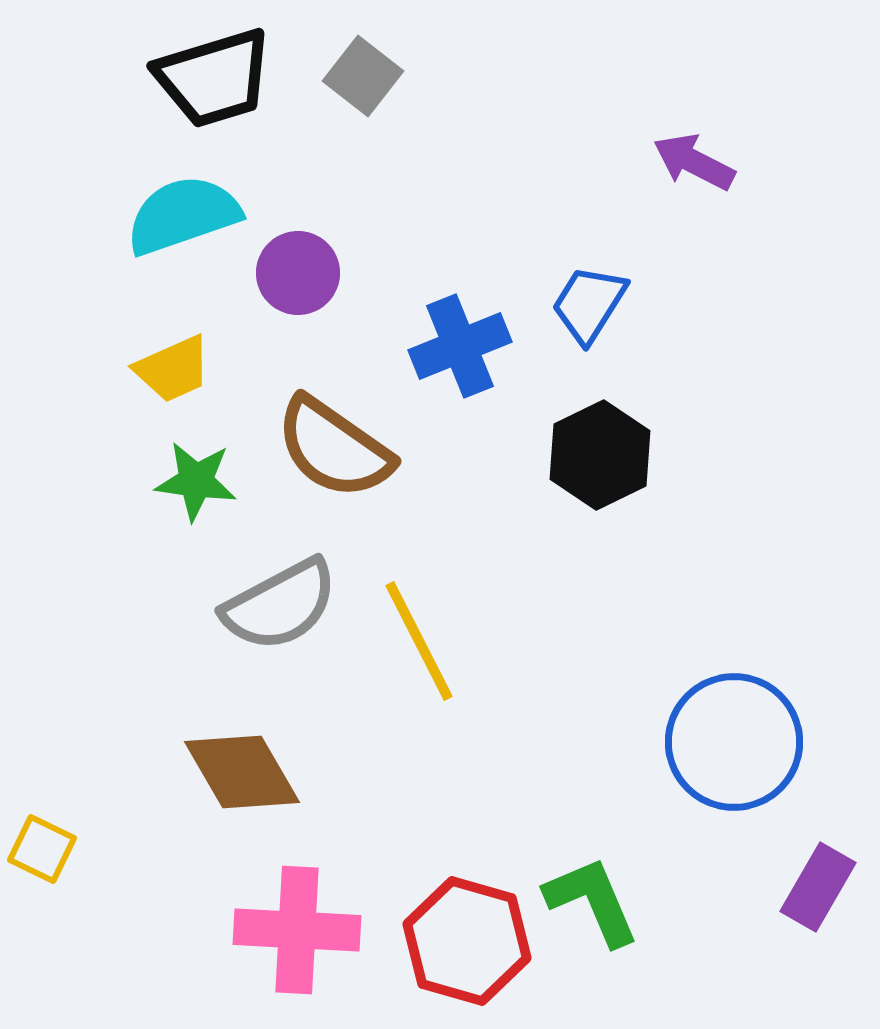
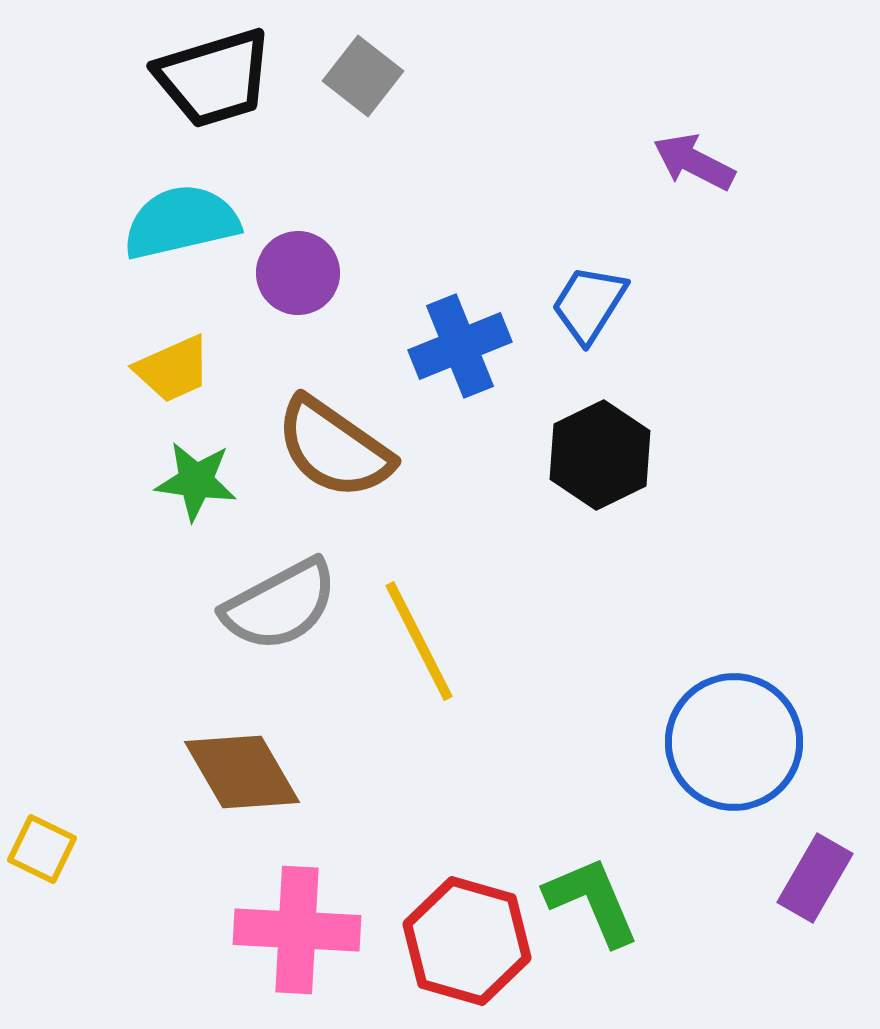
cyan semicircle: moved 2 px left, 7 px down; rotated 6 degrees clockwise
purple rectangle: moved 3 px left, 9 px up
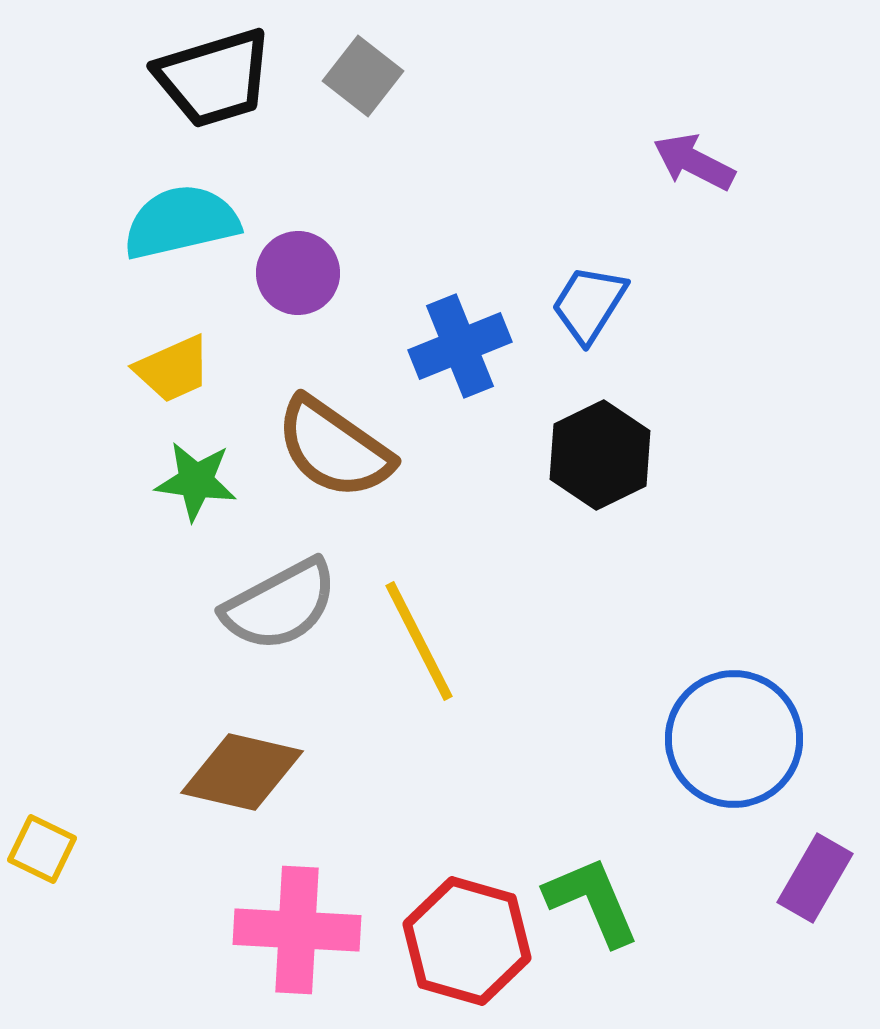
blue circle: moved 3 px up
brown diamond: rotated 47 degrees counterclockwise
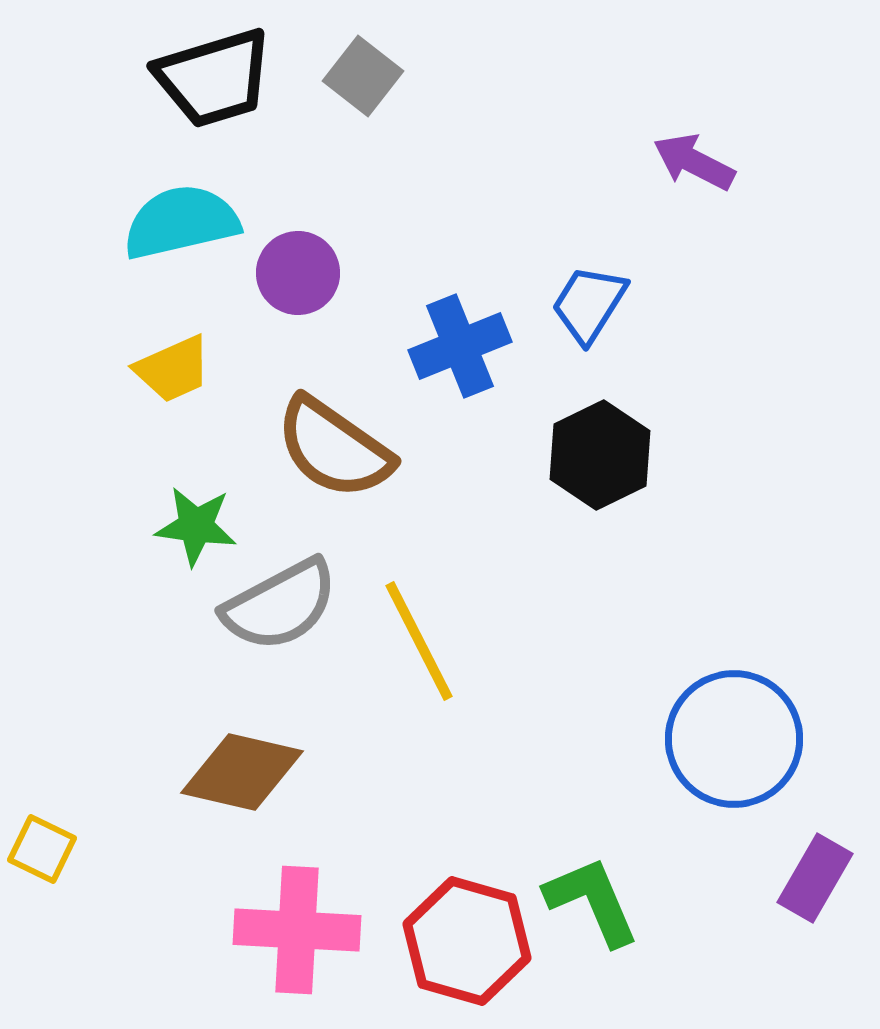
green star: moved 45 px down
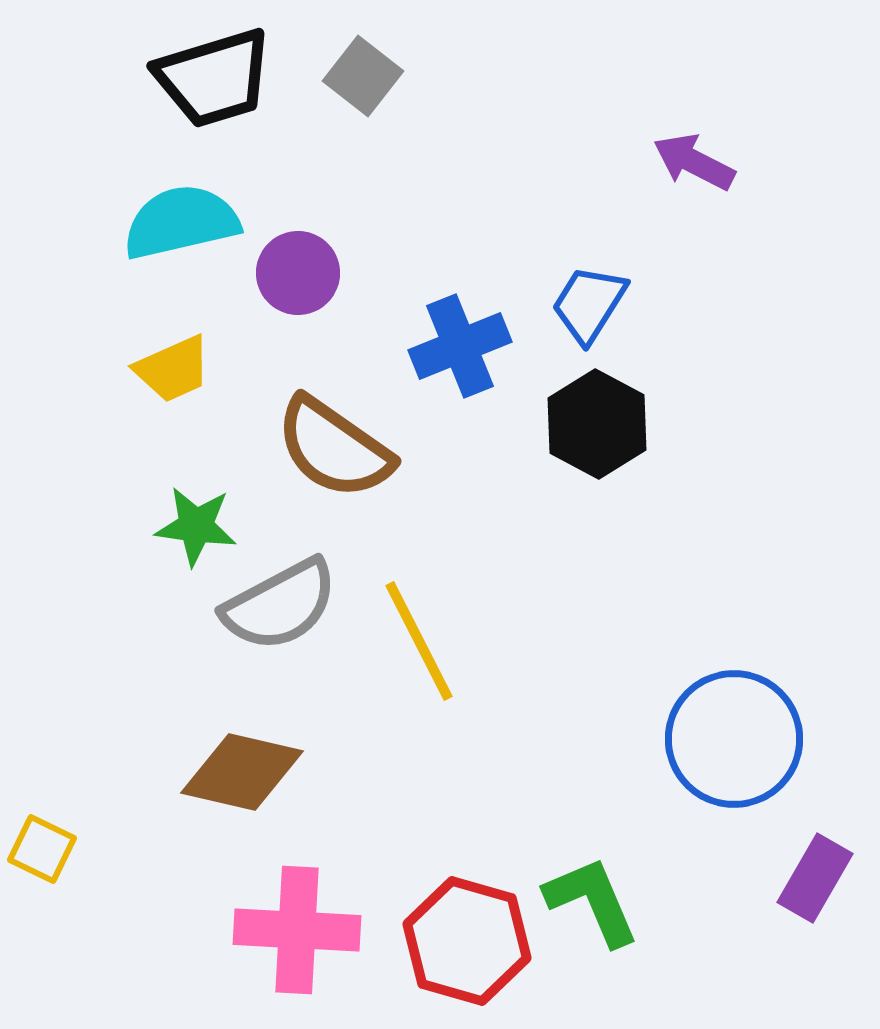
black hexagon: moved 3 px left, 31 px up; rotated 6 degrees counterclockwise
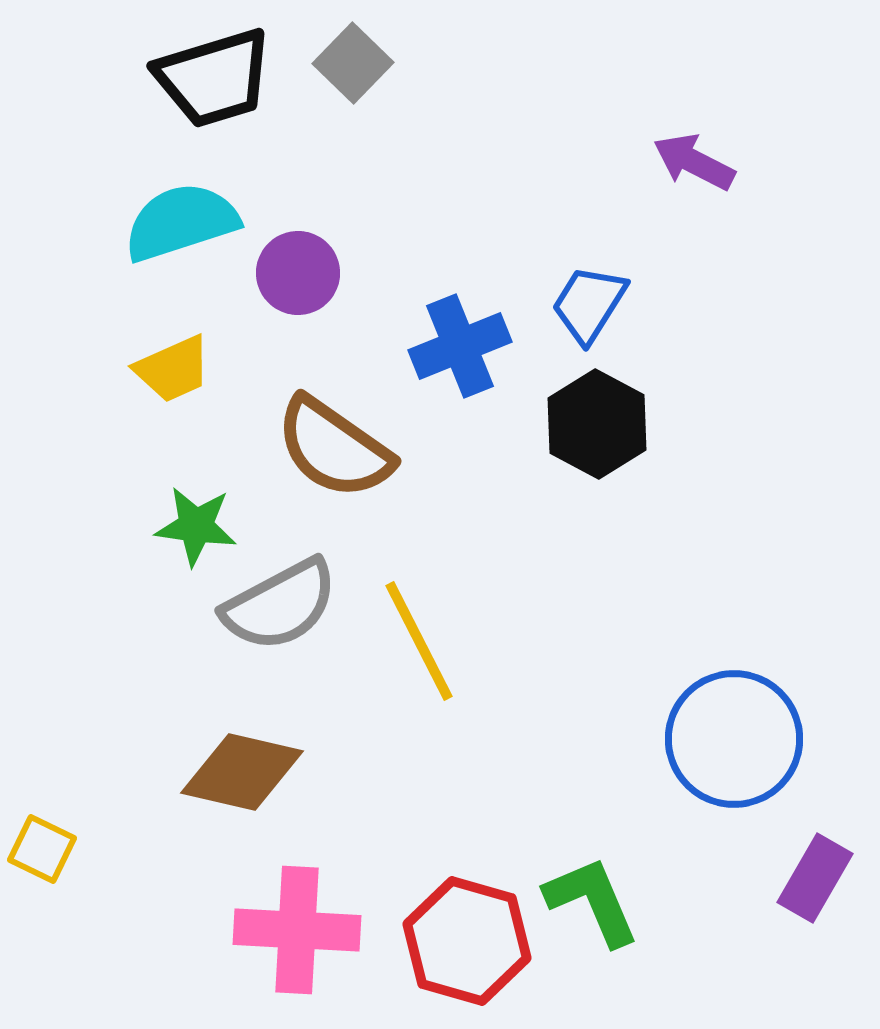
gray square: moved 10 px left, 13 px up; rotated 6 degrees clockwise
cyan semicircle: rotated 5 degrees counterclockwise
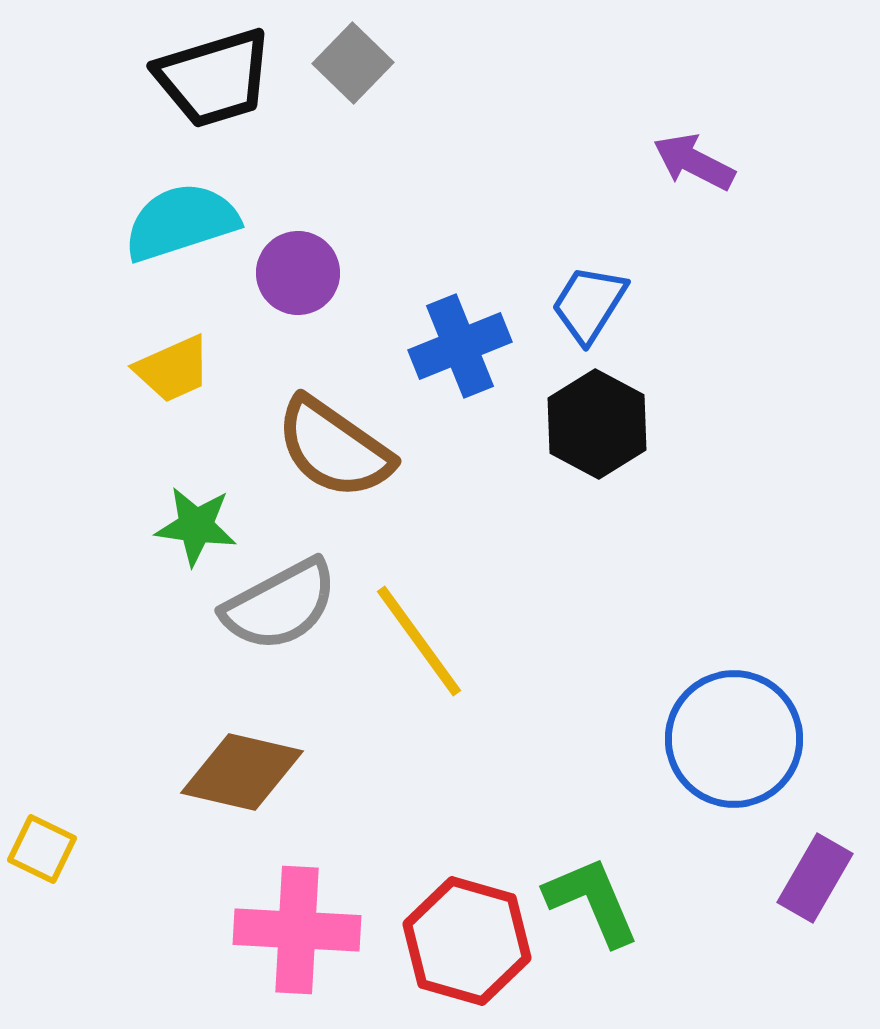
yellow line: rotated 9 degrees counterclockwise
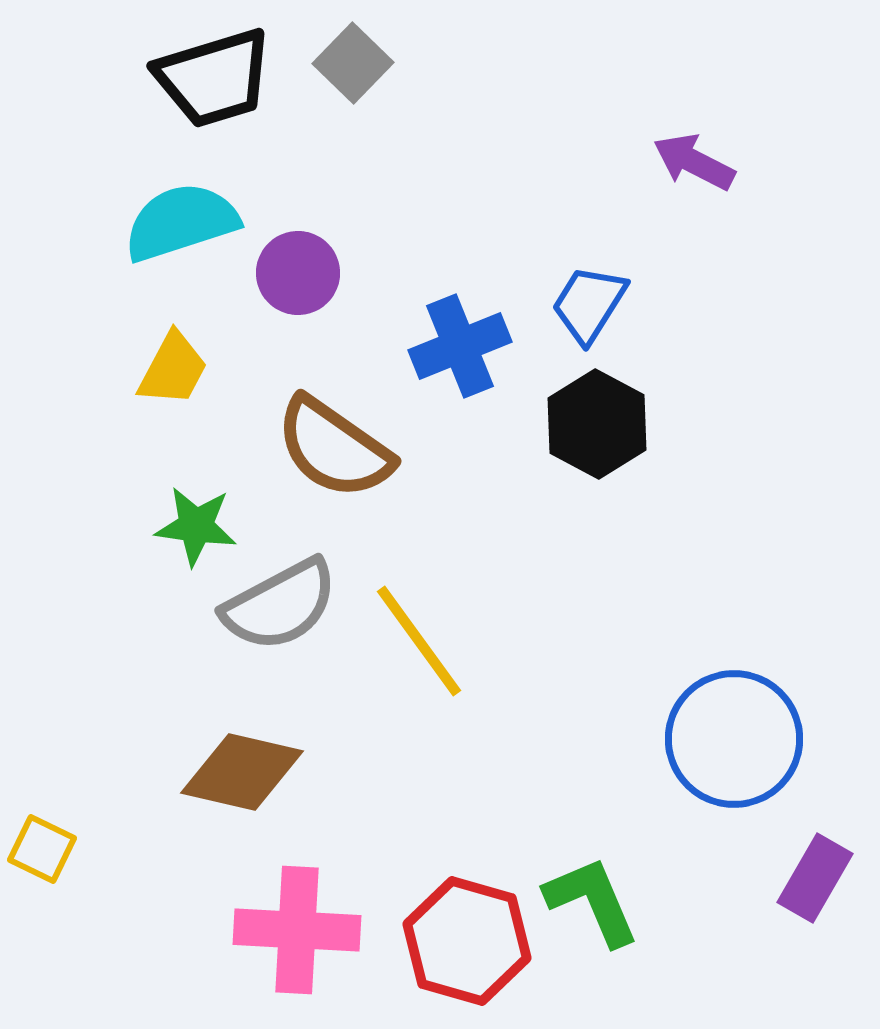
yellow trapezoid: rotated 38 degrees counterclockwise
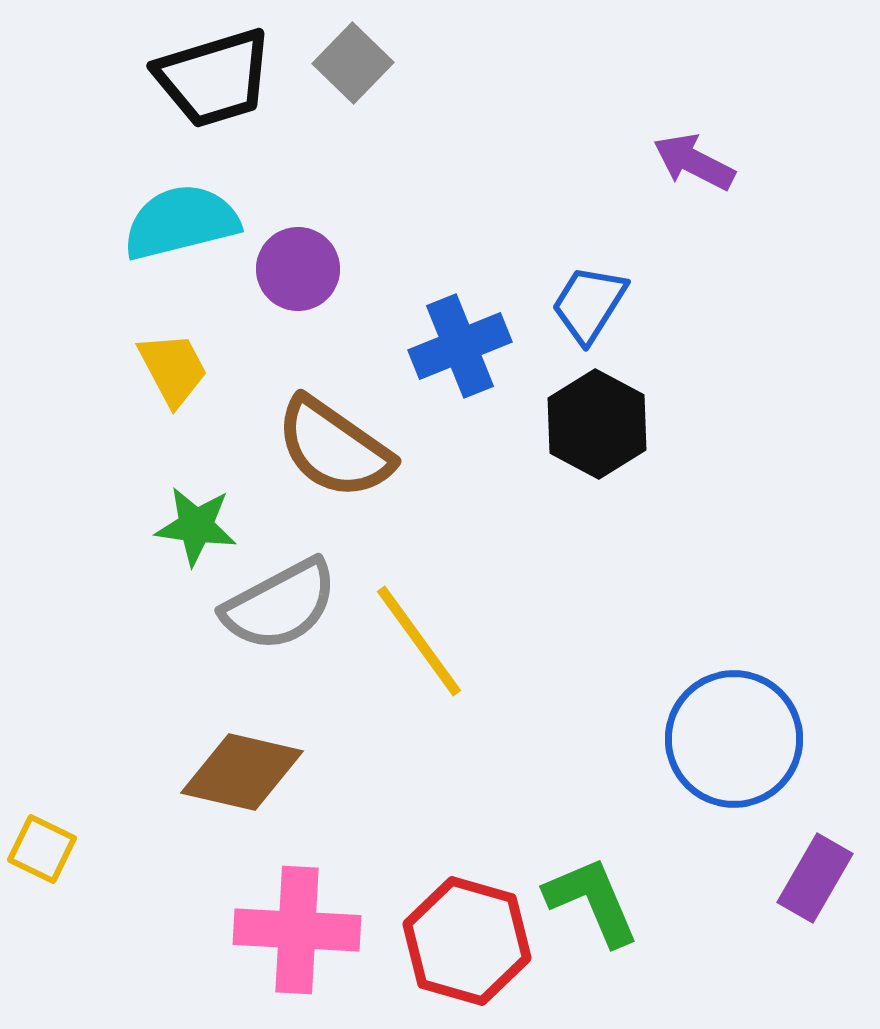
cyan semicircle: rotated 4 degrees clockwise
purple circle: moved 4 px up
yellow trapezoid: rotated 56 degrees counterclockwise
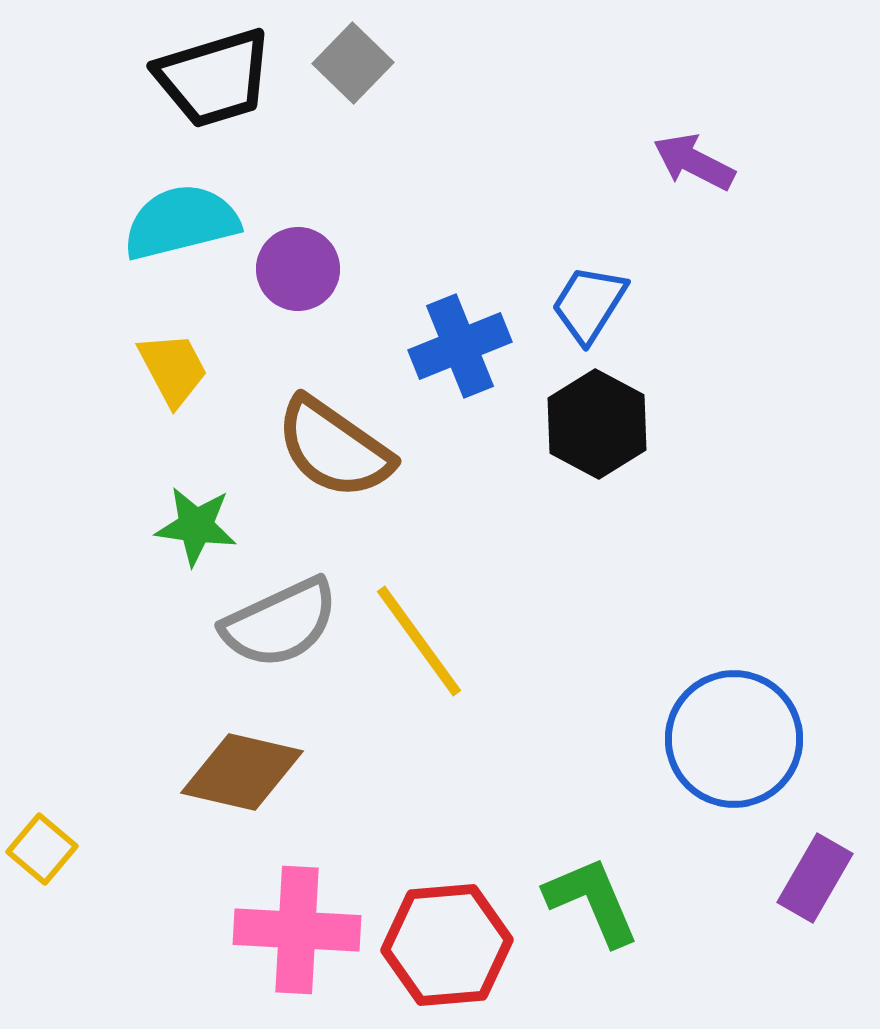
gray semicircle: moved 18 px down; rotated 3 degrees clockwise
yellow square: rotated 14 degrees clockwise
red hexagon: moved 20 px left, 4 px down; rotated 21 degrees counterclockwise
